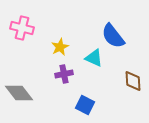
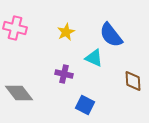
pink cross: moved 7 px left
blue semicircle: moved 2 px left, 1 px up
yellow star: moved 6 px right, 15 px up
purple cross: rotated 24 degrees clockwise
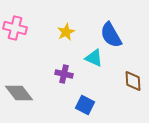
blue semicircle: rotated 8 degrees clockwise
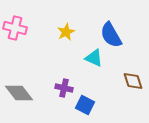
purple cross: moved 14 px down
brown diamond: rotated 15 degrees counterclockwise
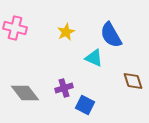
purple cross: rotated 30 degrees counterclockwise
gray diamond: moved 6 px right
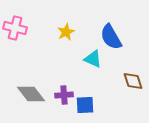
blue semicircle: moved 2 px down
cyan triangle: moved 1 px left, 1 px down
purple cross: moved 7 px down; rotated 12 degrees clockwise
gray diamond: moved 6 px right, 1 px down
blue square: rotated 30 degrees counterclockwise
